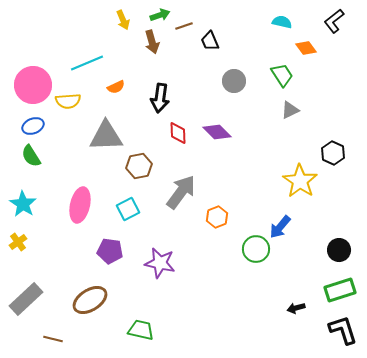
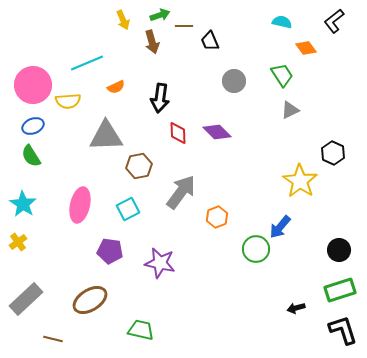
brown line at (184, 26): rotated 18 degrees clockwise
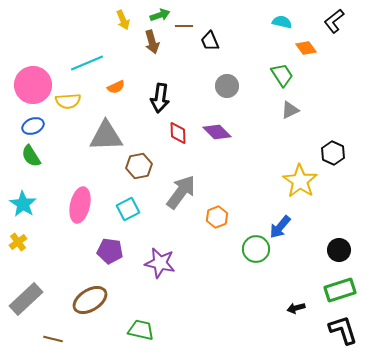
gray circle at (234, 81): moved 7 px left, 5 px down
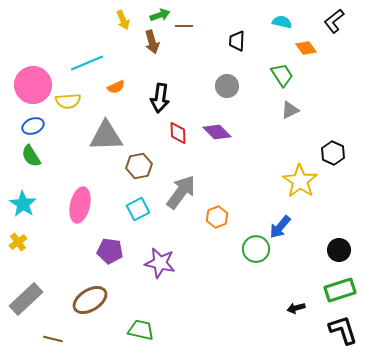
black trapezoid at (210, 41): moved 27 px right; rotated 25 degrees clockwise
cyan square at (128, 209): moved 10 px right
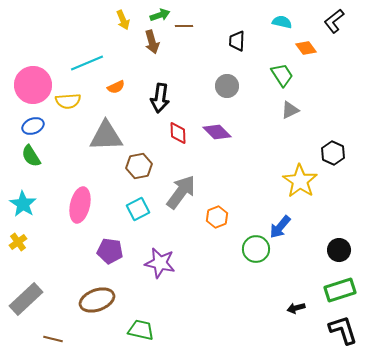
brown ellipse at (90, 300): moved 7 px right; rotated 12 degrees clockwise
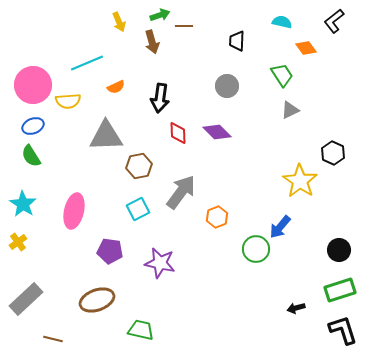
yellow arrow at (123, 20): moved 4 px left, 2 px down
pink ellipse at (80, 205): moved 6 px left, 6 px down
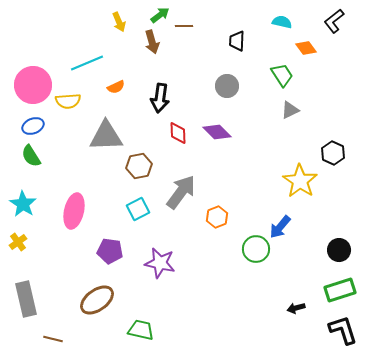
green arrow at (160, 15): rotated 18 degrees counterclockwise
gray rectangle at (26, 299): rotated 60 degrees counterclockwise
brown ellipse at (97, 300): rotated 16 degrees counterclockwise
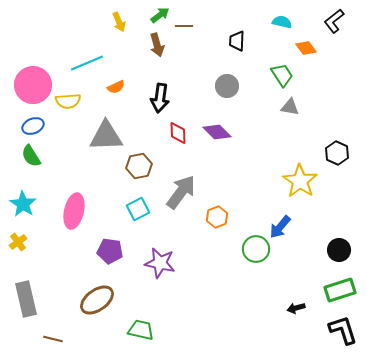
brown arrow at (152, 42): moved 5 px right, 3 px down
gray triangle at (290, 110): moved 3 px up; rotated 36 degrees clockwise
black hexagon at (333, 153): moved 4 px right
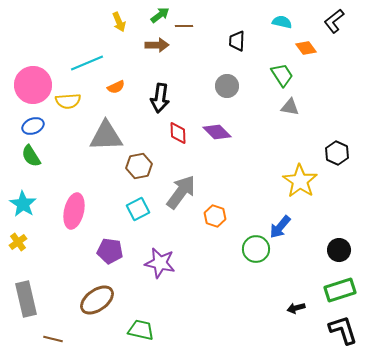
brown arrow at (157, 45): rotated 75 degrees counterclockwise
orange hexagon at (217, 217): moved 2 px left, 1 px up; rotated 20 degrees counterclockwise
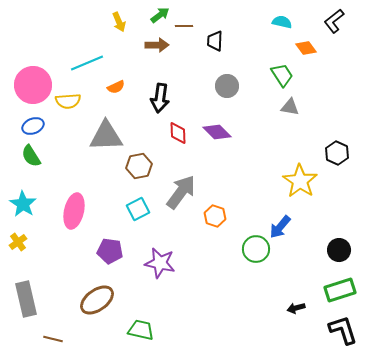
black trapezoid at (237, 41): moved 22 px left
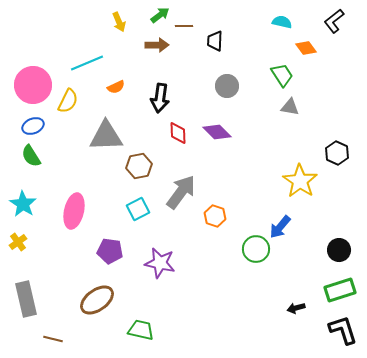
yellow semicircle at (68, 101): rotated 60 degrees counterclockwise
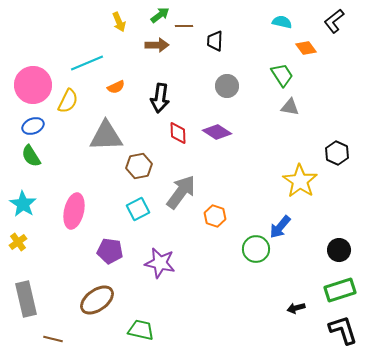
purple diamond at (217, 132): rotated 12 degrees counterclockwise
